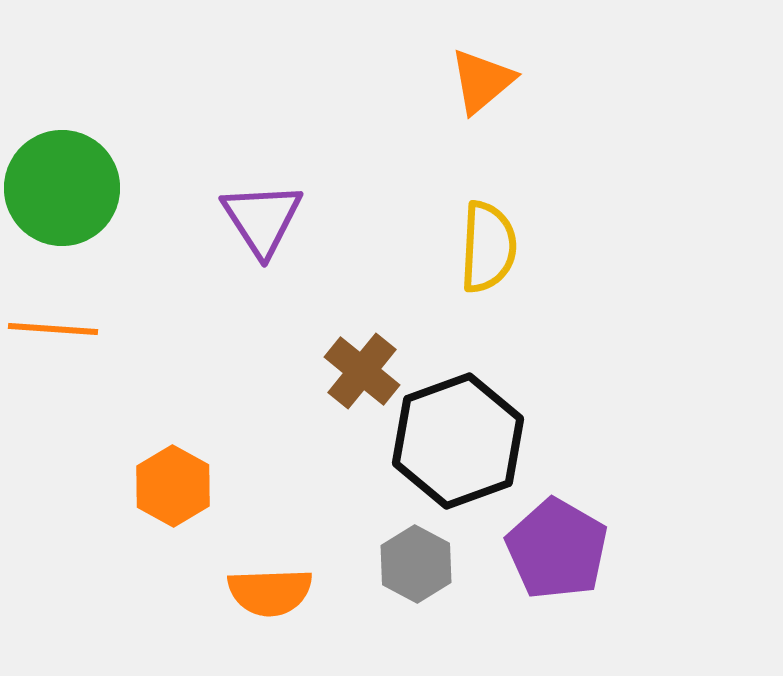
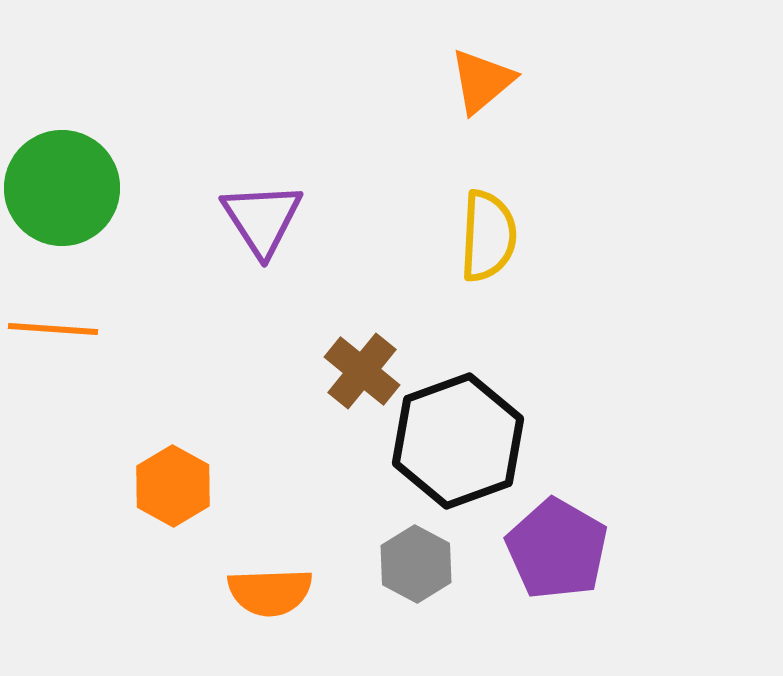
yellow semicircle: moved 11 px up
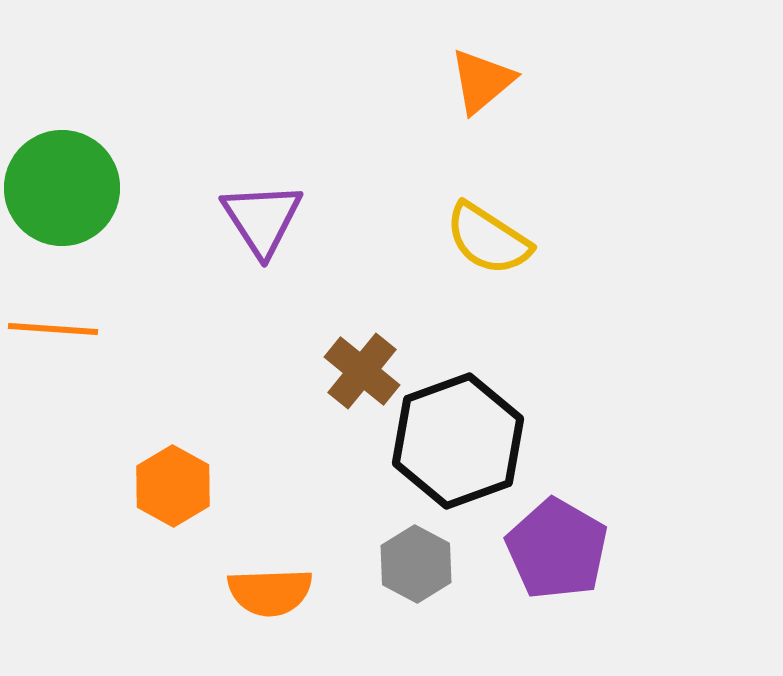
yellow semicircle: moved 3 px down; rotated 120 degrees clockwise
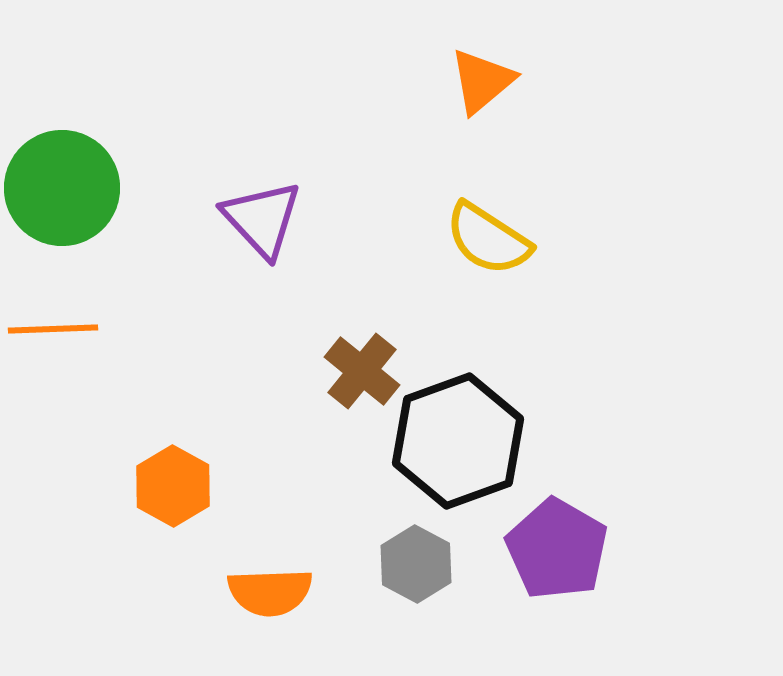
purple triangle: rotated 10 degrees counterclockwise
orange line: rotated 6 degrees counterclockwise
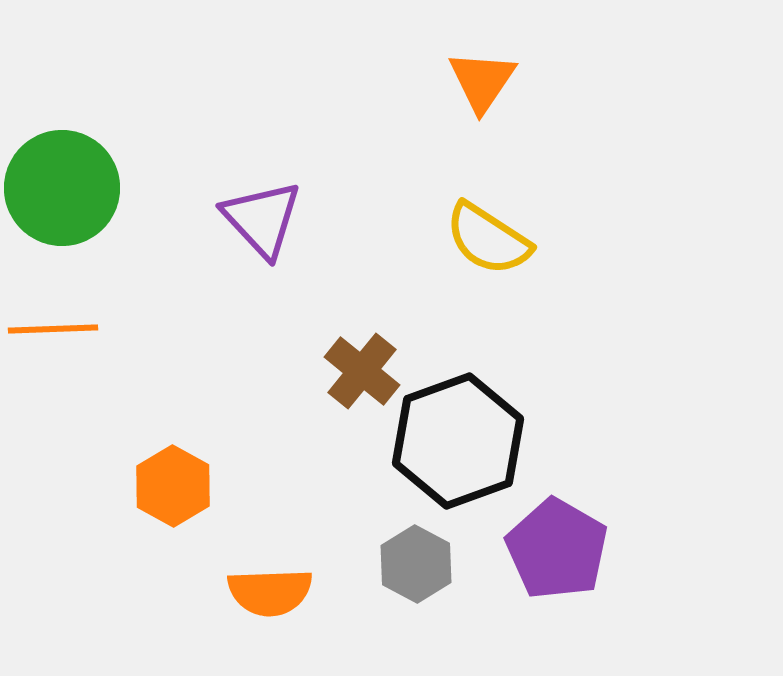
orange triangle: rotated 16 degrees counterclockwise
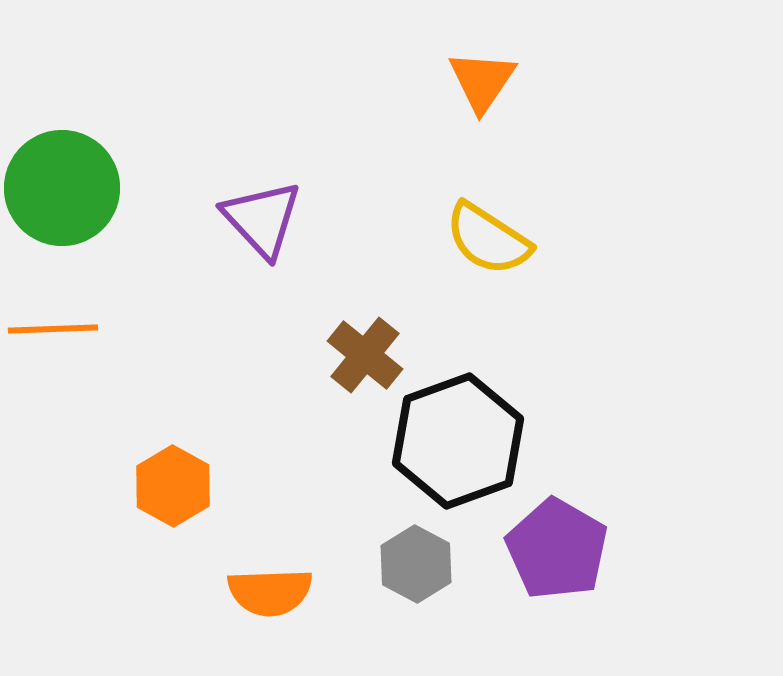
brown cross: moved 3 px right, 16 px up
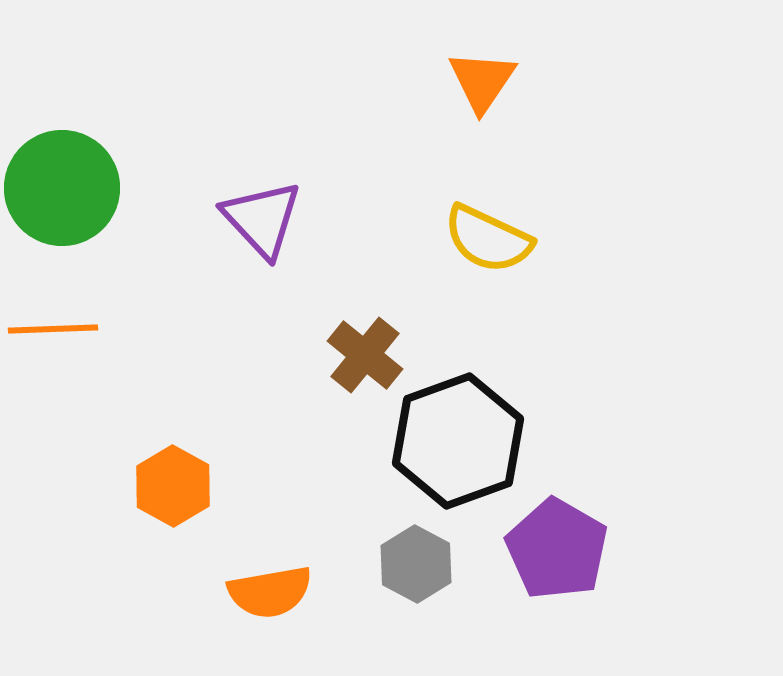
yellow semicircle: rotated 8 degrees counterclockwise
orange semicircle: rotated 8 degrees counterclockwise
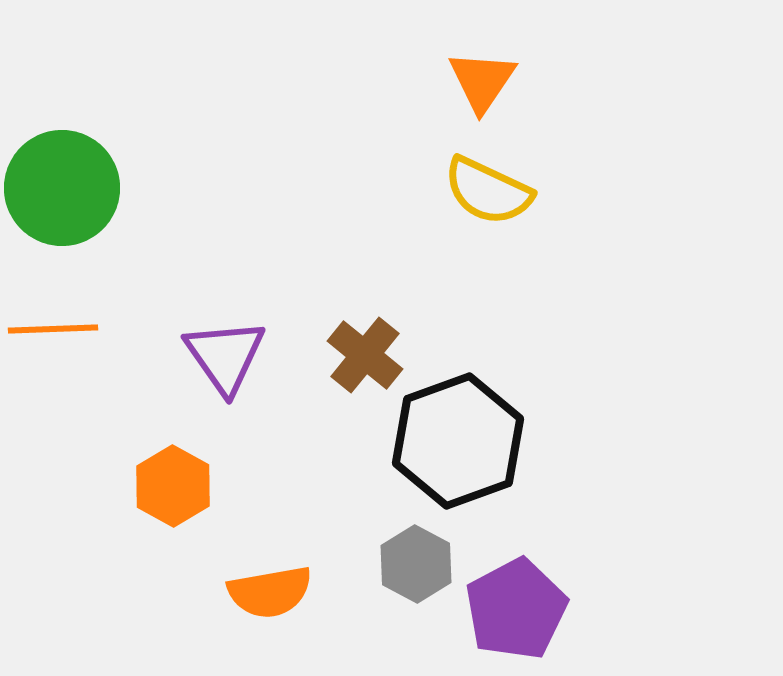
purple triangle: moved 37 px left, 137 px down; rotated 8 degrees clockwise
yellow semicircle: moved 48 px up
purple pentagon: moved 41 px left, 60 px down; rotated 14 degrees clockwise
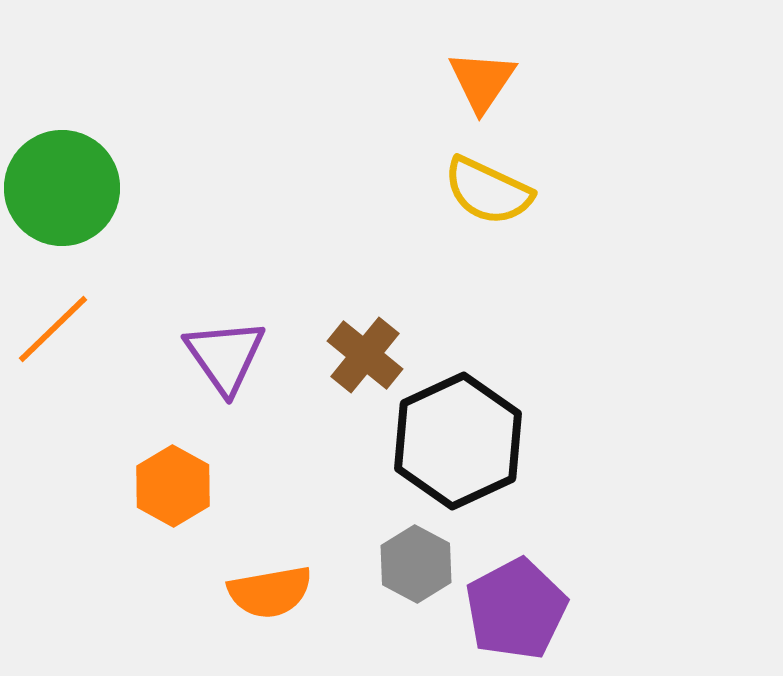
orange line: rotated 42 degrees counterclockwise
black hexagon: rotated 5 degrees counterclockwise
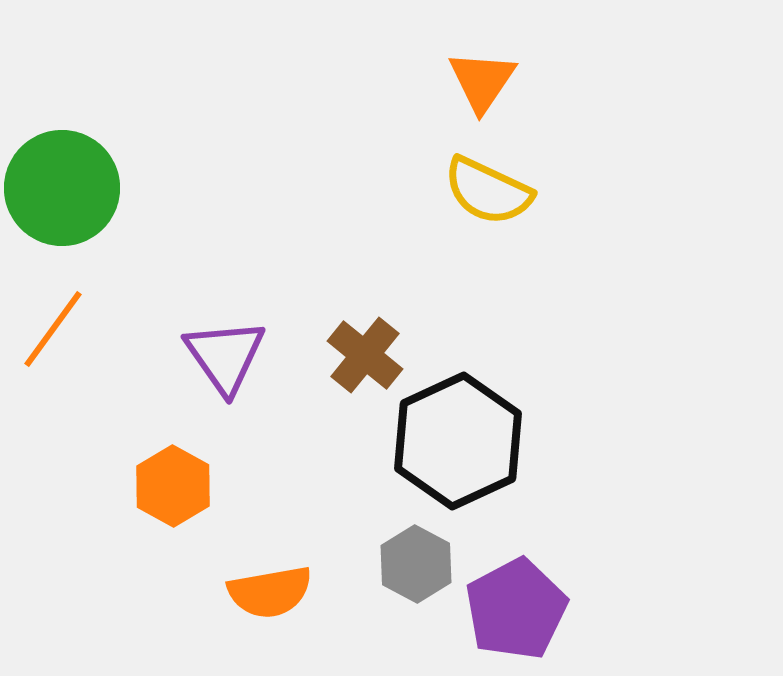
orange line: rotated 10 degrees counterclockwise
